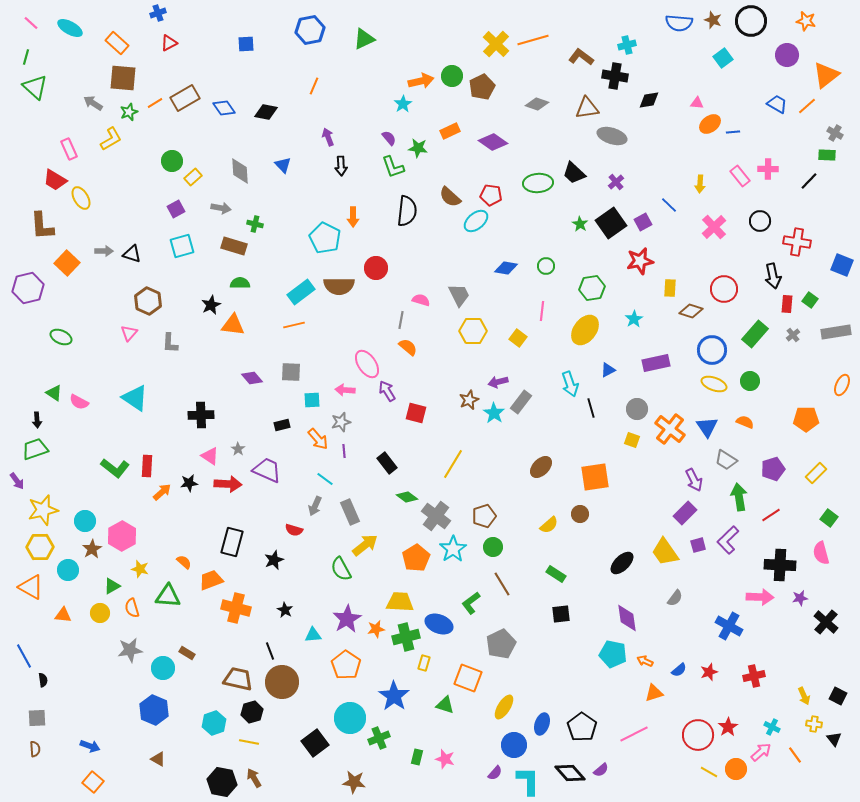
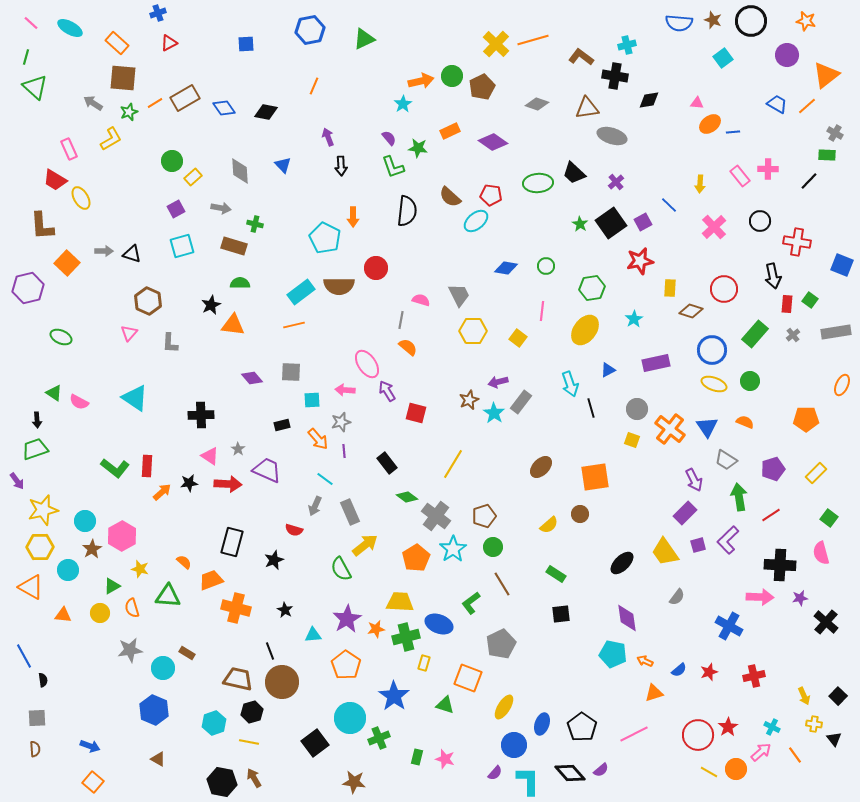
gray semicircle at (675, 598): moved 2 px right, 1 px up
black square at (838, 696): rotated 18 degrees clockwise
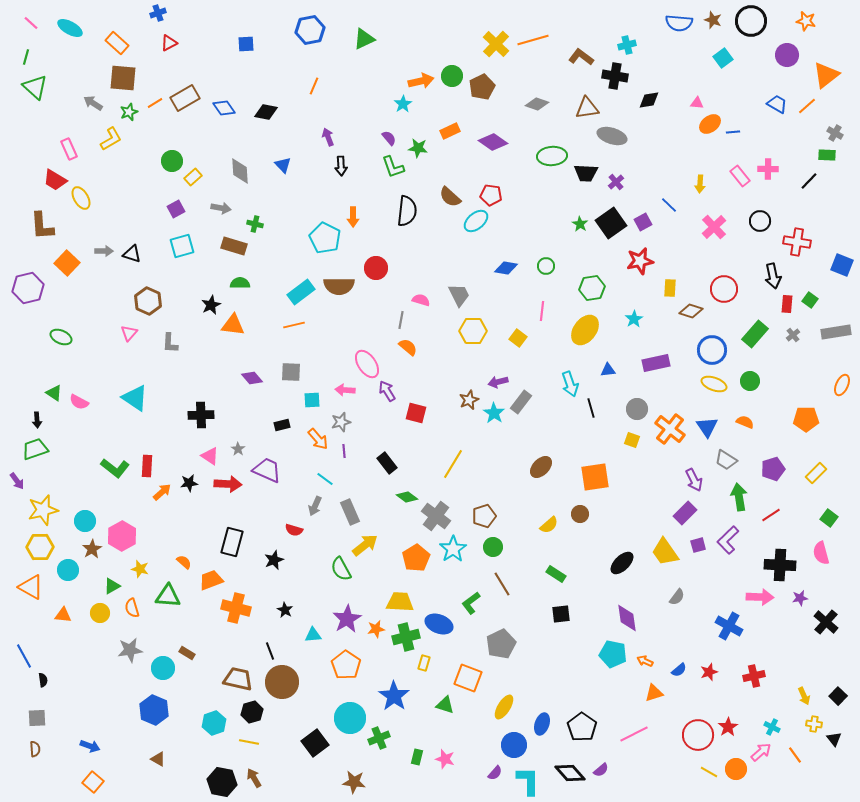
black trapezoid at (574, 173): moved 12 px right; rotated 40 degrees counterclockwise
green ellipse at (538, 183): moved 14 px right, 27 px up
blue triangle at (608, 370): rotated 21 degrees clockwise
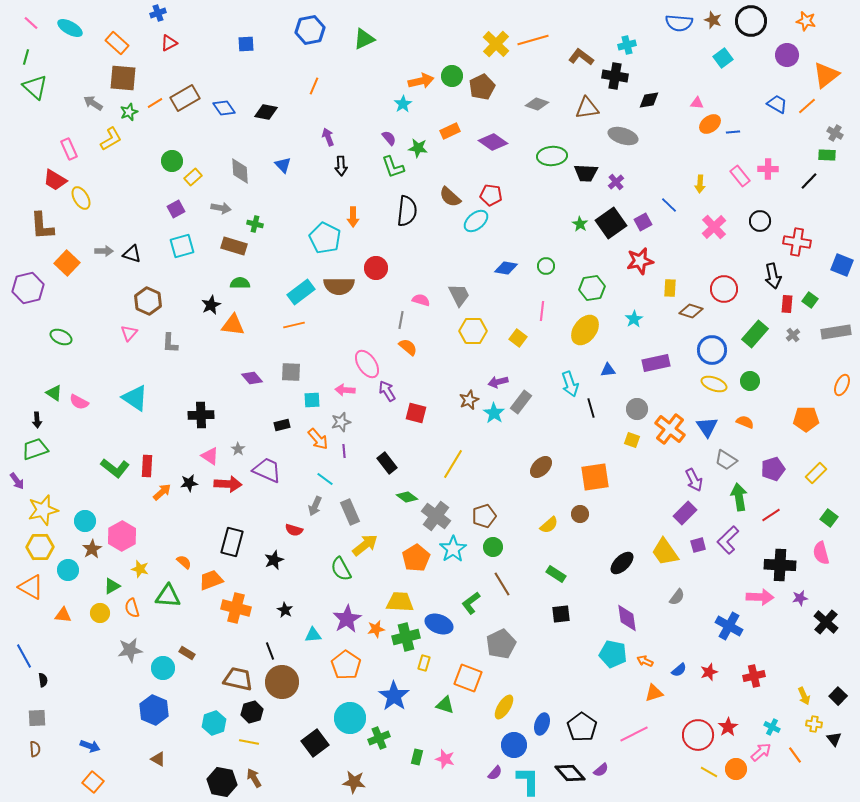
gray ellipse at (612, 136): moved 11 px right
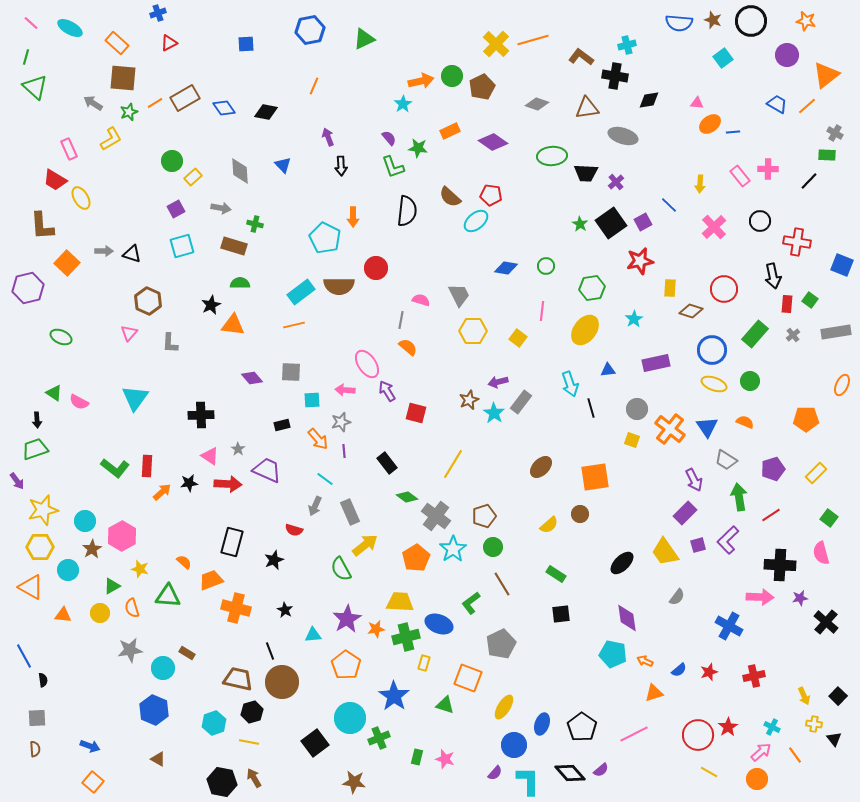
cyan triangle at (135, 398): rotated 32 degrees clockwise
orange circle at (736, 769): moved 21 px right, 10 px down
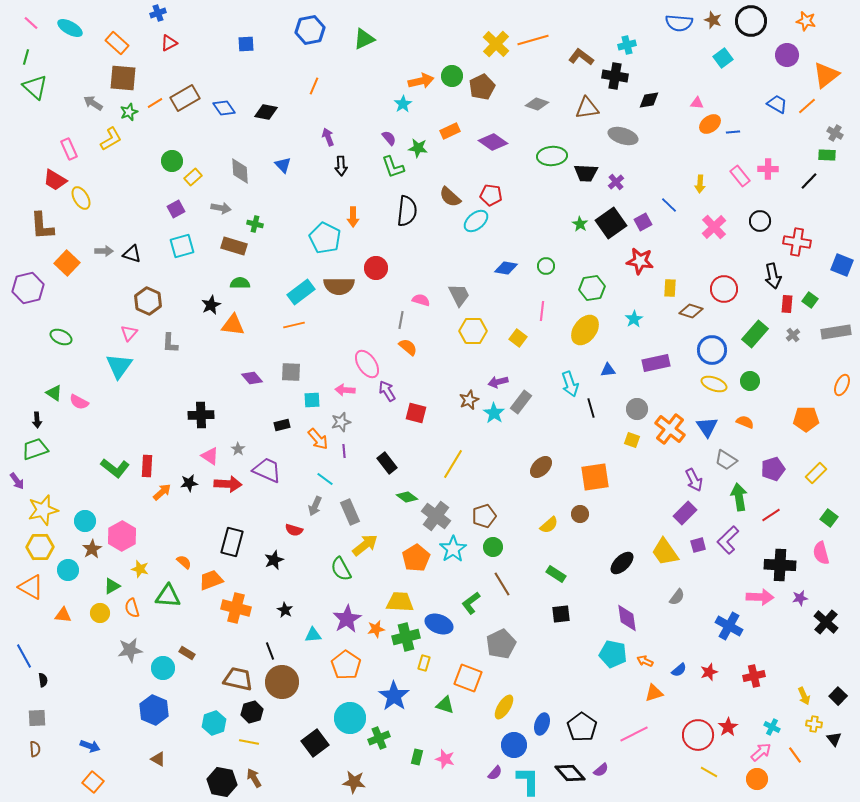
red star at (640, 261): rotated 20 degrees clockwise
cyan triangle at (135, 398): moved 16 px left, 32 px up
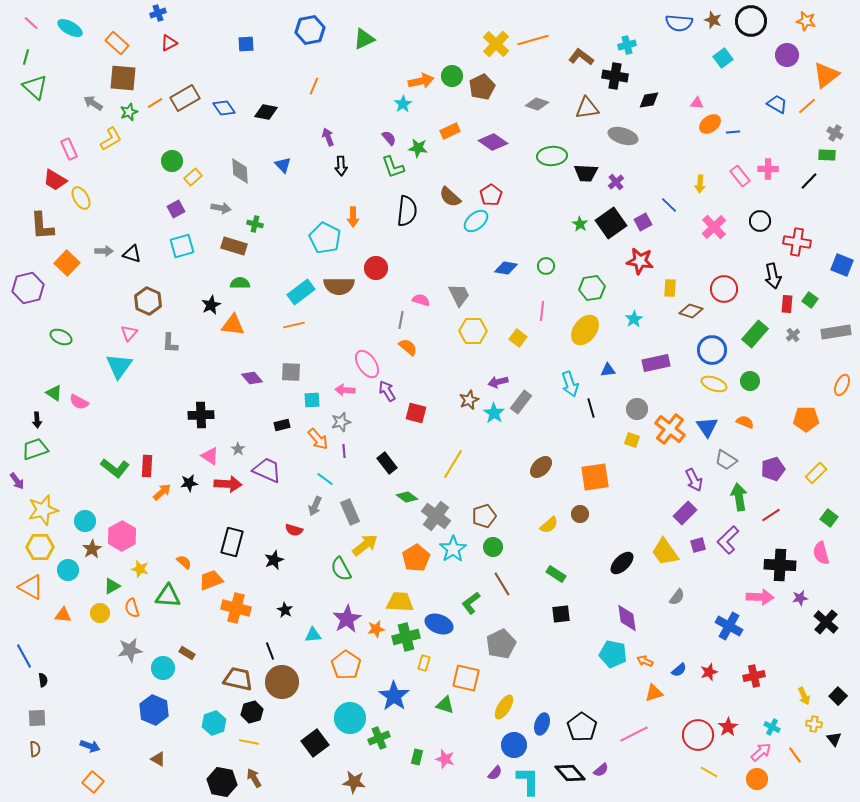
red pentagon at (491, 195): rotated 30 degrees clockwise
orange square at (468, 678): moved 2 px left; rotated 8 degrees counterclockwise
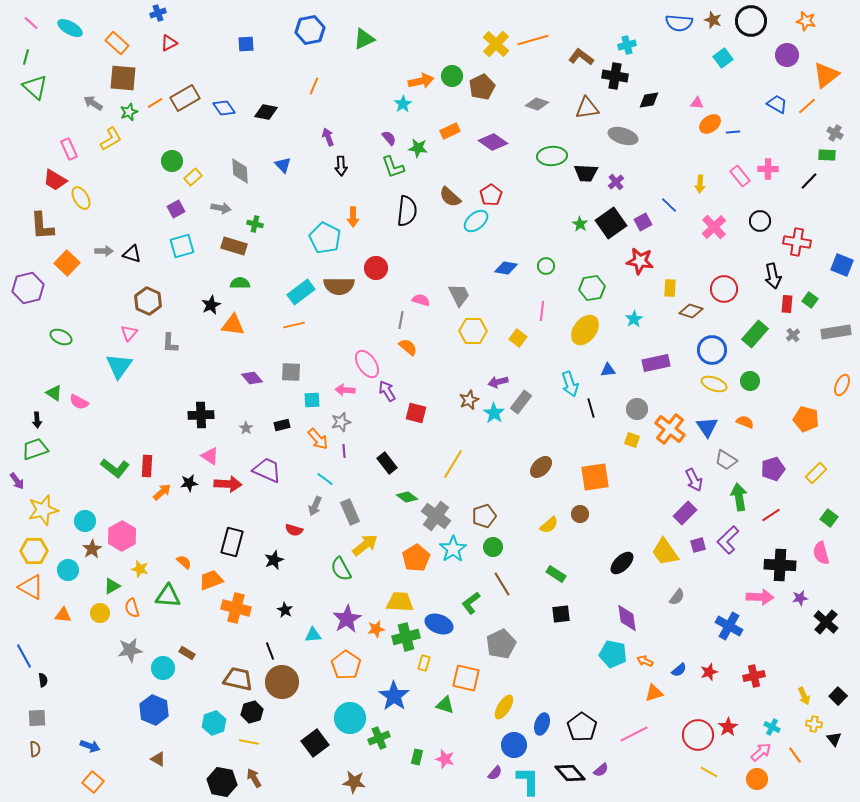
orange pentagon at (806, 419): rotated 15 degrees clockwise
gray star at (238, 449): moved 8 px right, 21 px up
yellow hexagon at (40, 547): moved 6 px left, 4 px down
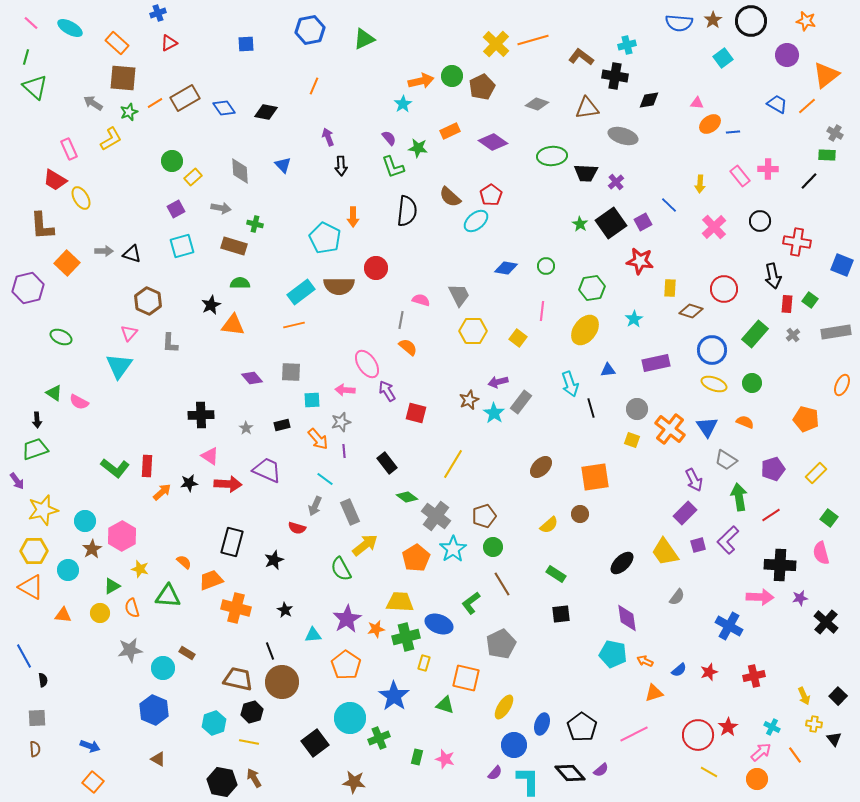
brown star at (713, 20): rotated 18 degrees clockwise
green circle at (750, 381): moved 2 px right, 2 px down
red semicircle at (294, 530): moved 3 px right, 2 px up
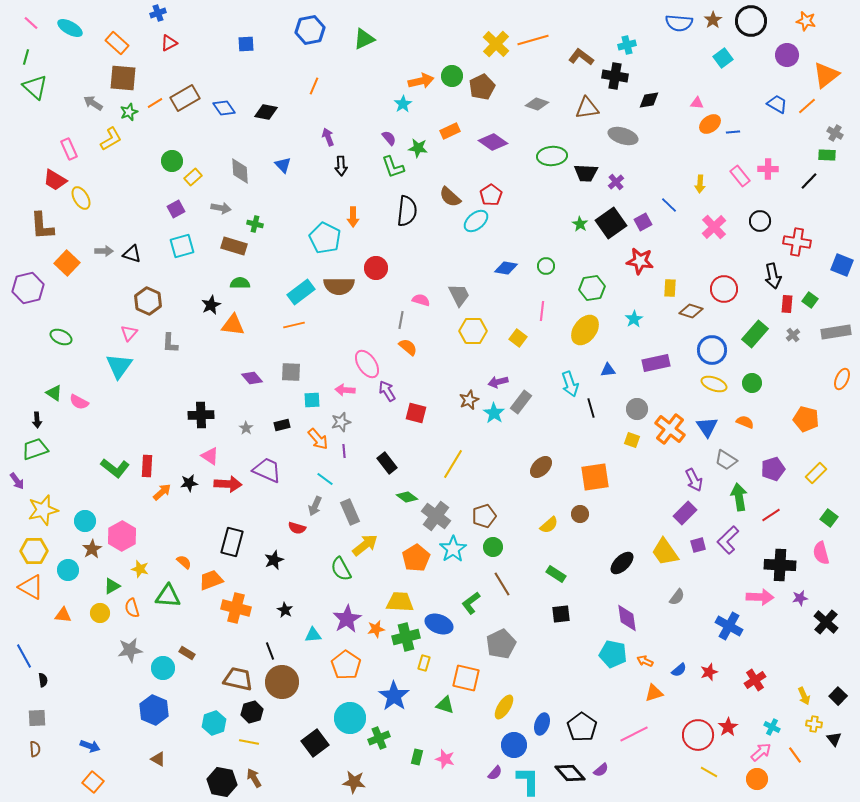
orange ellipse at (842, 385): moved 6 px up
red cross at (754, 676): moved 1 px right, 4 px down; rotated 20 degrees counterclockwise
